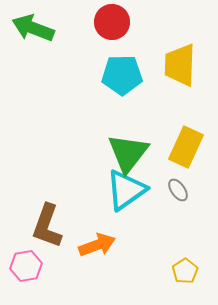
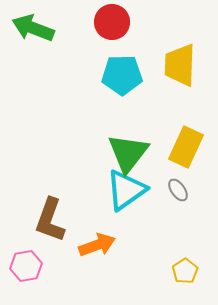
brown L-shape: moved 3 px right, 6 px up
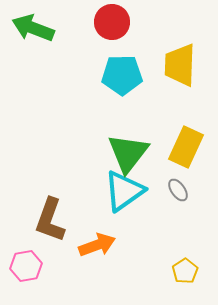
cyan triangle: moved 2 px left, 1 px down
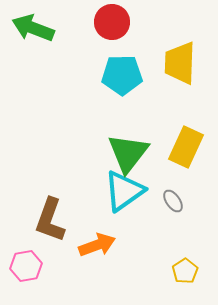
yellow trapezoid: moved 2 px up
gray ellipse: moved 5 px left, 11 px down
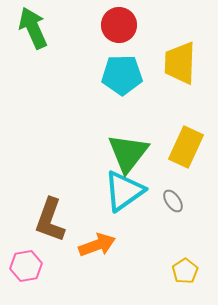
red circle: moved 7 px right, 3 px down
green arrow: rotated 45 degrees clockwise
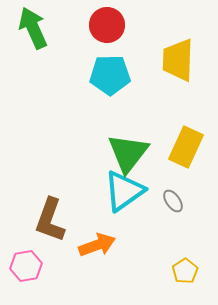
red circle: moved 12 px left
yellow trapezoid: moved 2 px left, 3 px up
cyan pentagon: moved 12 px left
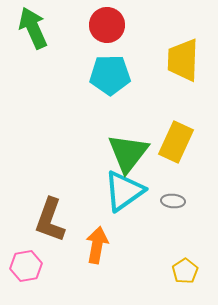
yellow trapezoid: moved 5 px right
yellow rectangle: moved 10 px left, 5 px up
gray ellipse: rotated 50 degrees counterclockwise
orange arrow: rotated 60 degrees counterclockwise
